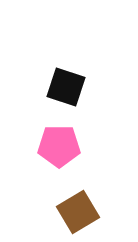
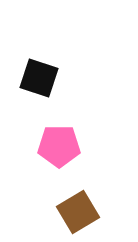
black square: moved 27 px left, 9 px up
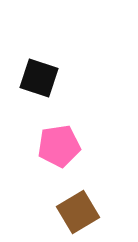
pink pentagon: rotated 9 degrees counterclockwise
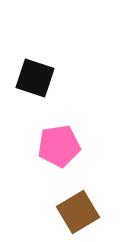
black square: moved 4 px left
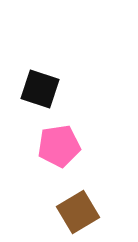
black square: moved 5 px right, 11 px down
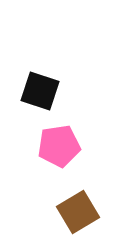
black square: moved 2 px down
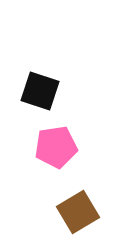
pink pentagon: moved 3 px left, 1 px down
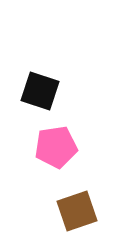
brown square: moved 1 px left, 1 px up; rotated 12 degrees clockwise
